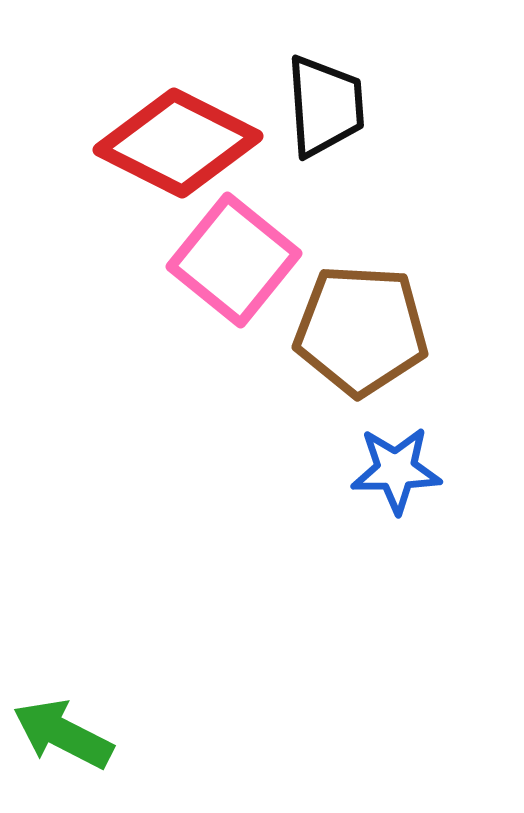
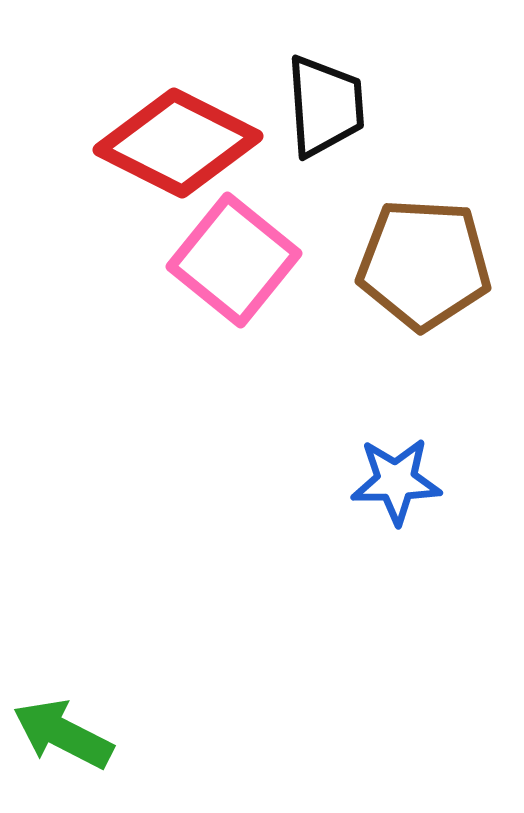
brown pentagon: moved 63 px right, 66 px up
blue star: moved 11 px down
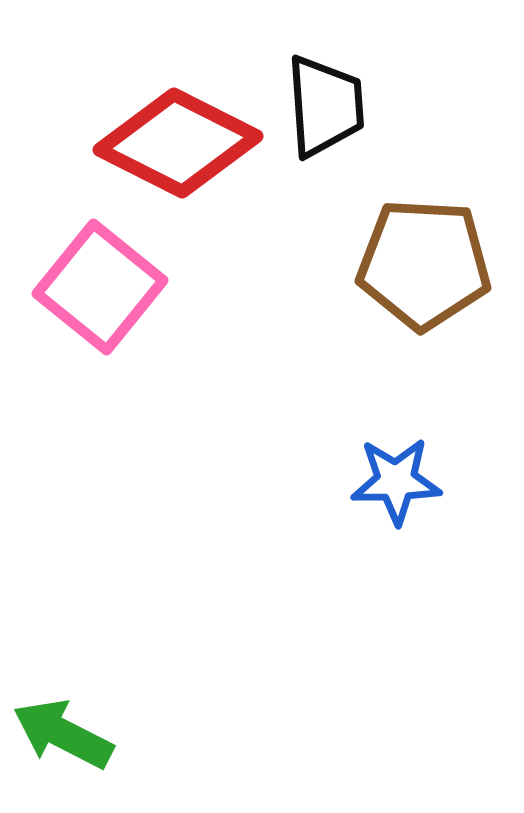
pink square: moved 134 px left, 27 px down
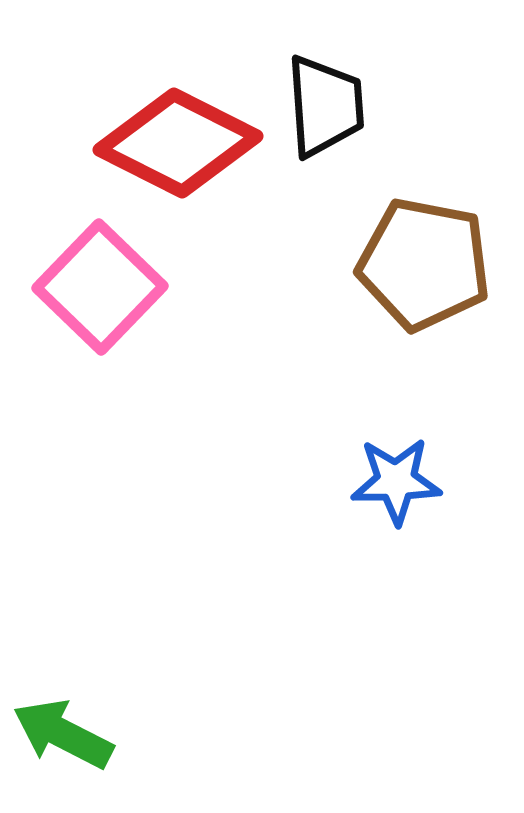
brown pentagon: rotated 8 degrees clockwise
pink square: rotated 5 degrees clockwise
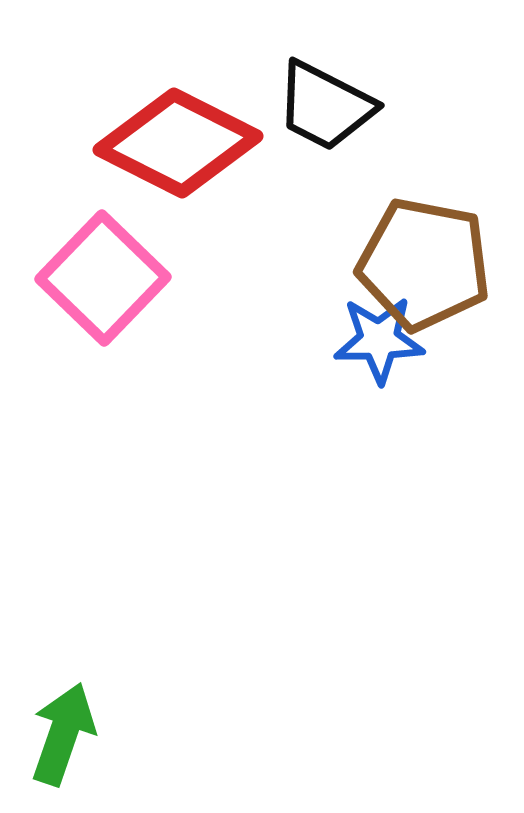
black trapezoid: rotated 121 degrees clockwise
pink square: moved 3 px right, 9 px up
blue star: moved 17 px left, 141 px up
green arrow: rotated 82 degrees clockwise
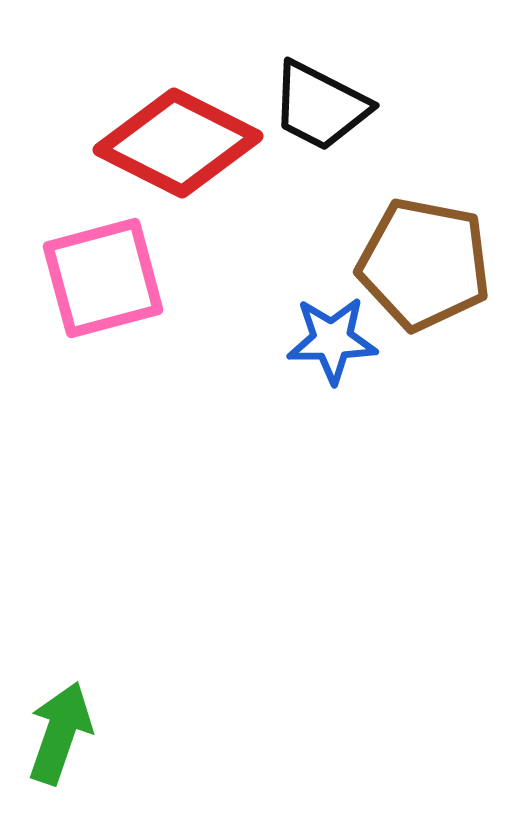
black trapezoid: moved 5 px left
pink square: rotated 31 degrees clockwise
blue star: moved 47 px left
green arrow: moved 3 px left, 1 px up
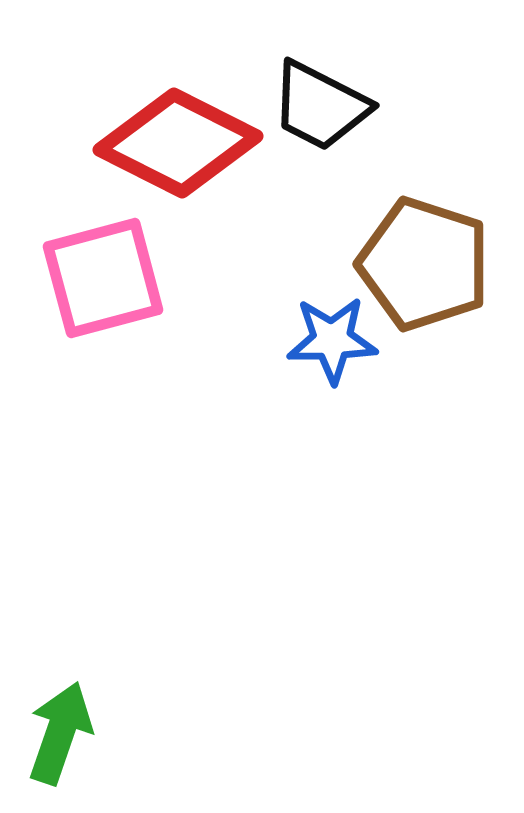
brown pentagon: rotated 7 degrees clockwise
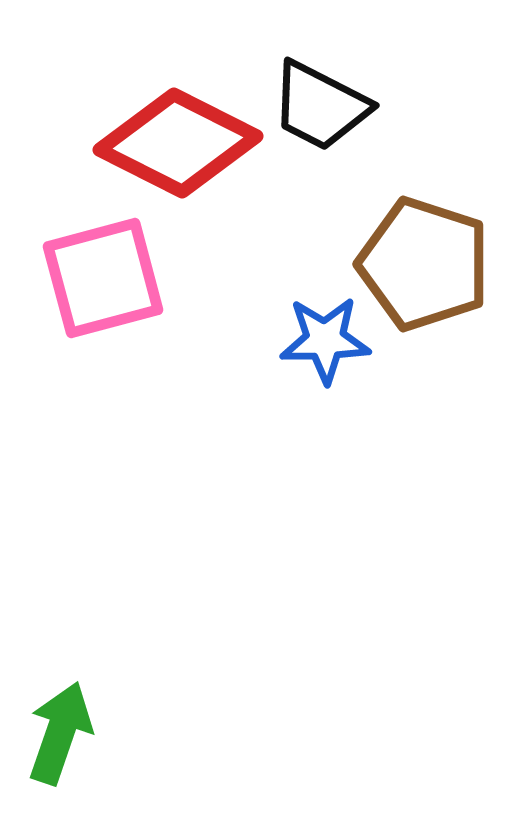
blue star: moved 7 px left
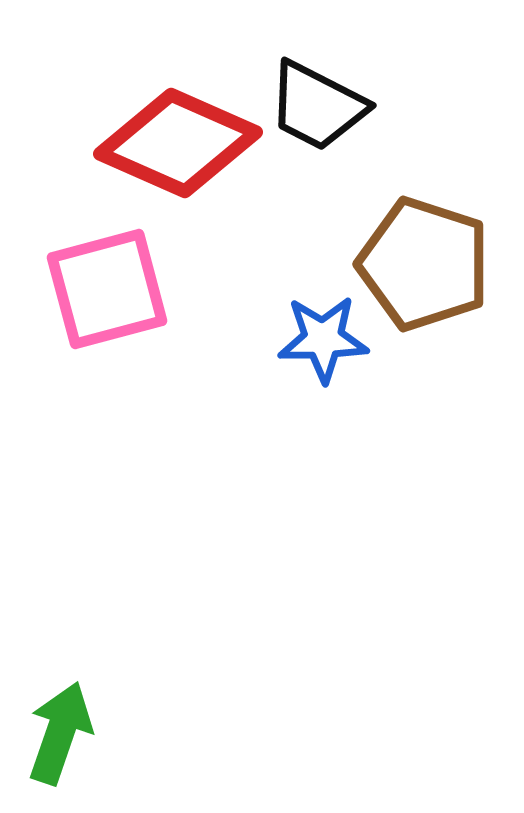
black trapezoid: moved 3 px left
red diamond: rotated 3 degrees counterclockwise
pink square: moved 4 px right, 11 px down
blue star: moved 2 px left, 1 px up
